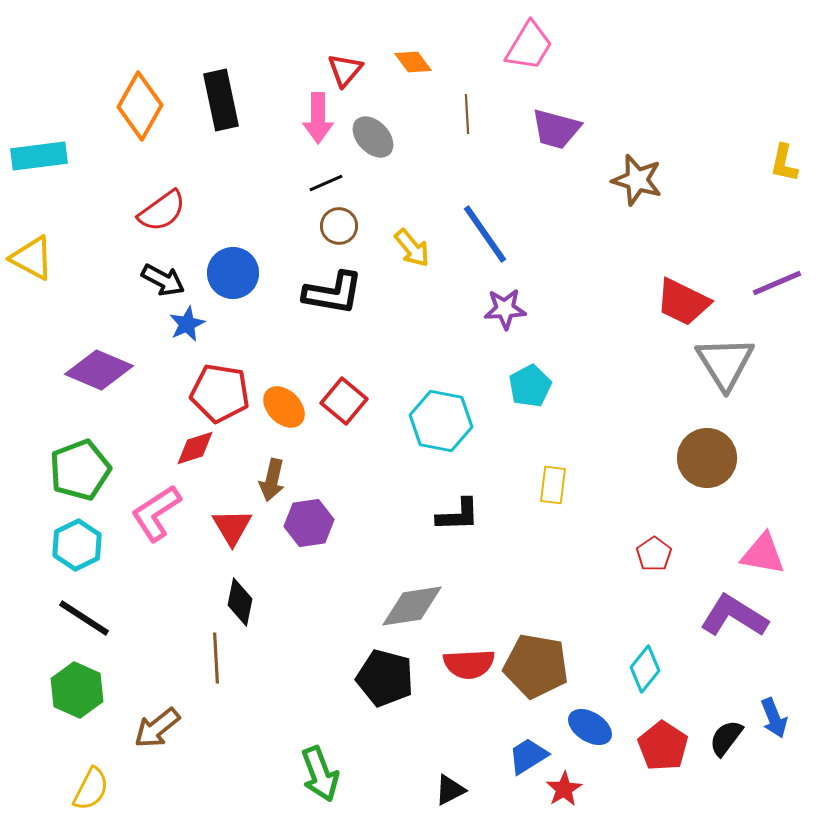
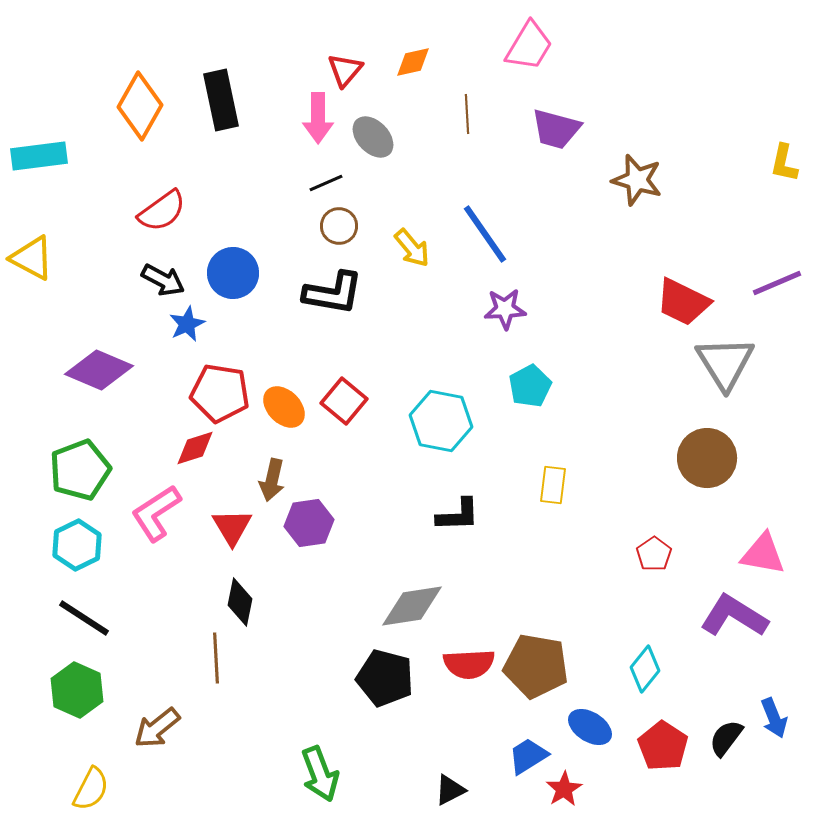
orange diamond at (413, 62): rotated 66 degrees counterclockwise
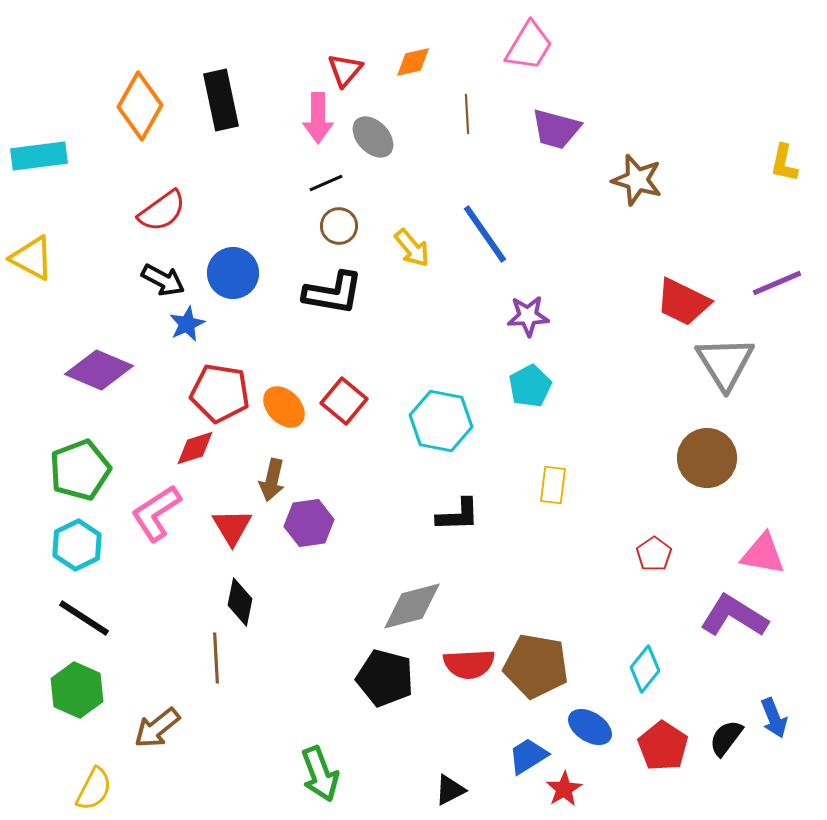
purple star at (505, 309): moved 23 px right, 7 px down
gray diamond at (412, 606): rotated 6 degrees counterclockwise
yellow semicircle at (91, 789): moved 3 px right
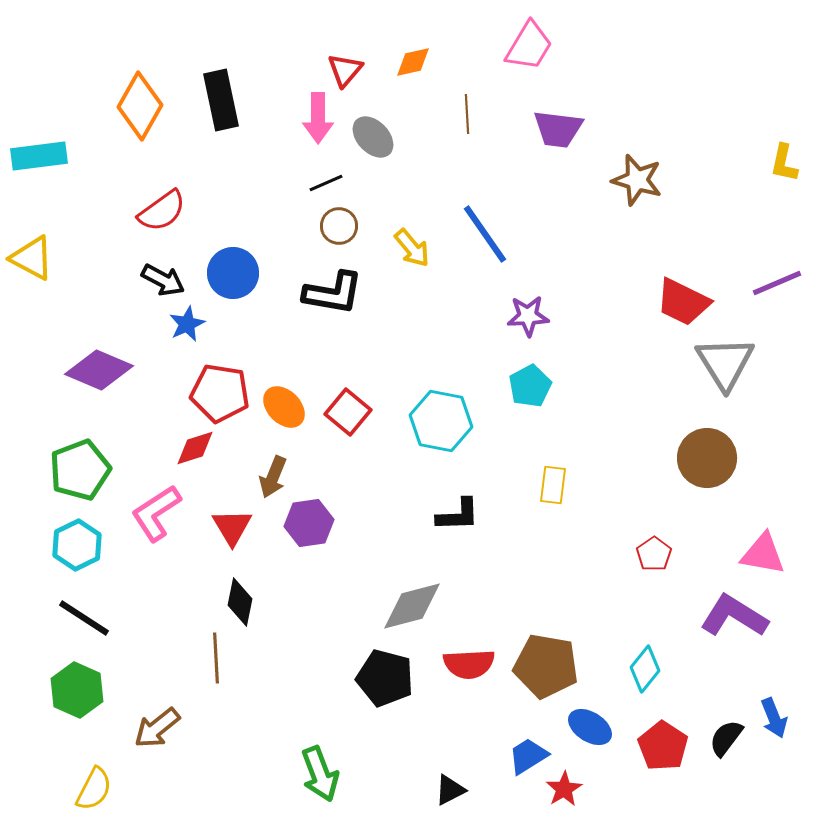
purple trapezoid at (556, 129): moved 2 px right; rotated 8 degrees counterclockwise
red square at (344, 401): moved 4 px right, 11 px down
brown arrow at (272, 480): moved 1 px right, 3 px up; rotated 9 degrees clockwise
brown pentagon at (536, 666): moved 10 px right
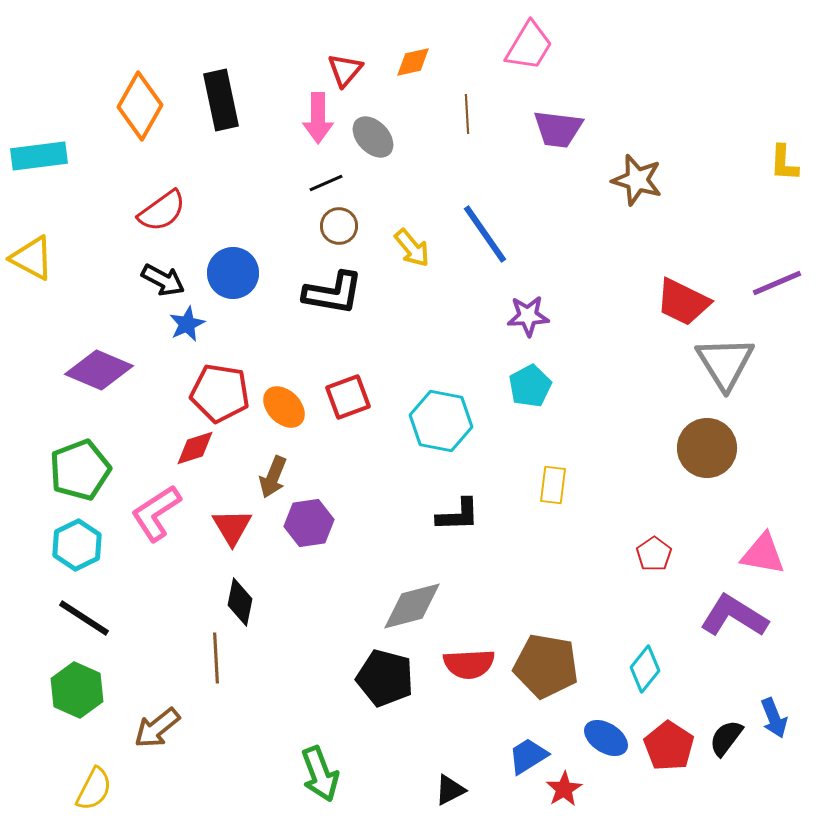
yellow L-shape at (784, 163): rotated 9 degrees counterclockwise
red square at (348, 412): moved 15 px up; rotated 30 degrees clockwise
brown circle at (707, 458): moved 10 px up
blue ellipse at (590, 727): moved 16 px right, 11 px down
red pentagon at (663, 746): moved 6 px right
